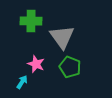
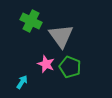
green cross: rotated 25 degrees clockwise
gray triangle: moved 1 px left, 1 px up
pink star: moved 10 px right
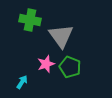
green cross: moved 1 px left, 1 px up; rotated 15 degrees counterclockwise
pink star: rotated 30 degrees clockwise
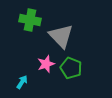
gray triangle: rotated 8 degrees counterclockwise
green pentagon: moved 1 px right, 1 px down
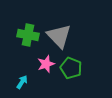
green cross: moved 2 px left, 15 px down
gray triangle: moved 2 px left
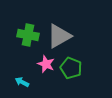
gray triangle: rotated 44 degrees clockwise
pink star: rotated 30 degrees counterclockwise
cyan arrow: rotated 96 degrees counterclockwise
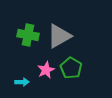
pink star: moved 6 px down; rotated 24 degrees clockwise
green pentagon: rotated 10 degrees clockwise
cyan arrow: rotated 152 degrees clockwise
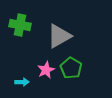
green cross: moved 8 px left, 10 px up
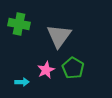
green cross: moved 1 px left, 1 px up
gray triangle: rotated 24 degrees counterclockwise
green pentagon: moved 2 px right
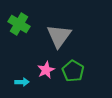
green cross: rotated 20 degrees clockwise
green pentagon: moved 3 px down
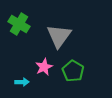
pink star: moved 2 px left, 3 px up
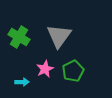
green cross: moved 13 px down
pink star: moved 1 px right, 2 px down
green pentagon: rotated 15 degrees clockwise
